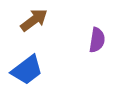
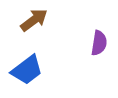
purple semicircle: moved 2 px right, 3 px down
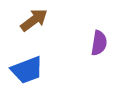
blue trapezoid: rotated 16 degrees clockwise
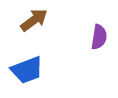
purple semicircle: moved 6 px up
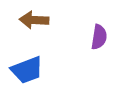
brown arrow: rotated 140 degrees counterclockwise
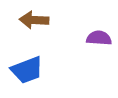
purple semicircle: moved 1 px down; rotated 95 degrees counterclockwise
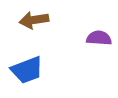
brown arrow: rotated 12 degrees counterclockwise
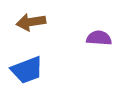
brown arrow: moved 3 px left, 2 px down
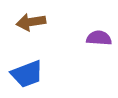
blue trapezoid: moved 4 px down
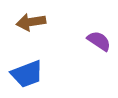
purple semicircle: moved 3 px down; rotated 30 degrees clockwise
